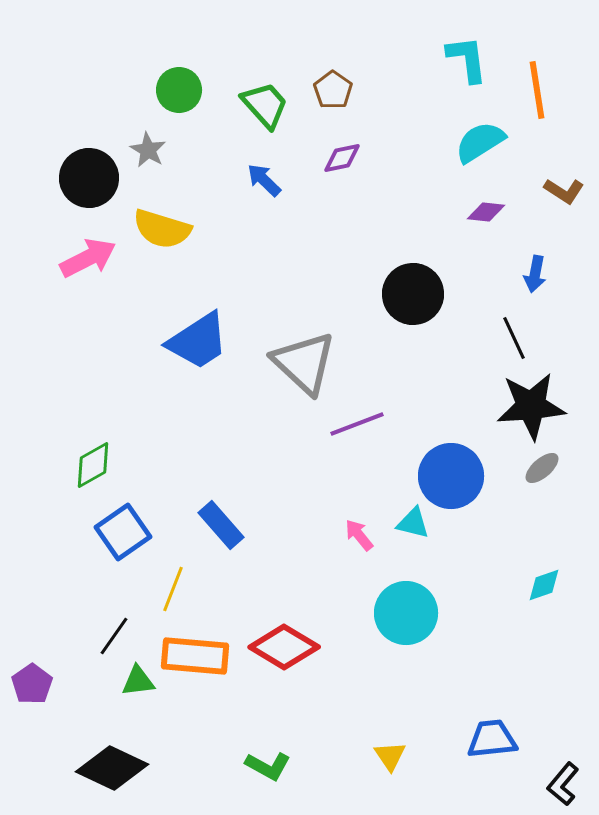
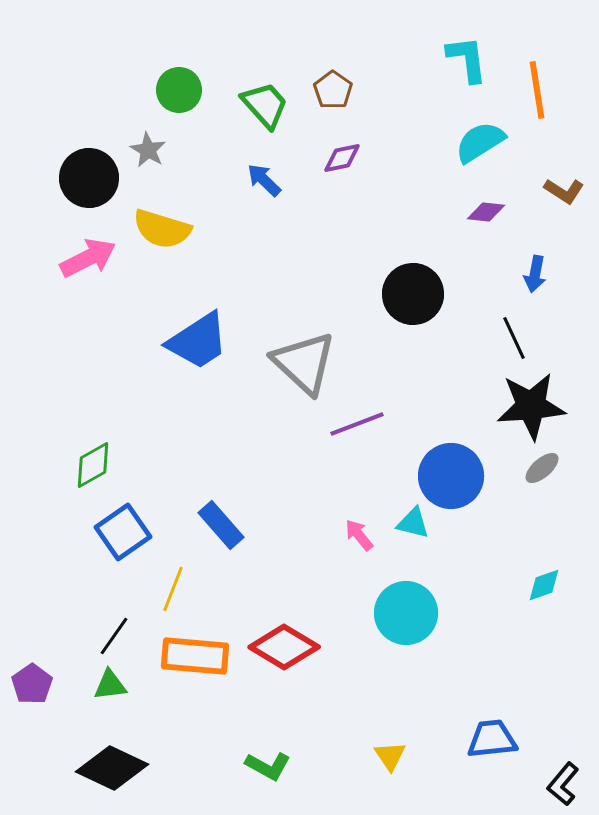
green triangle at (138, 681): moved 28 px left, 4 px down
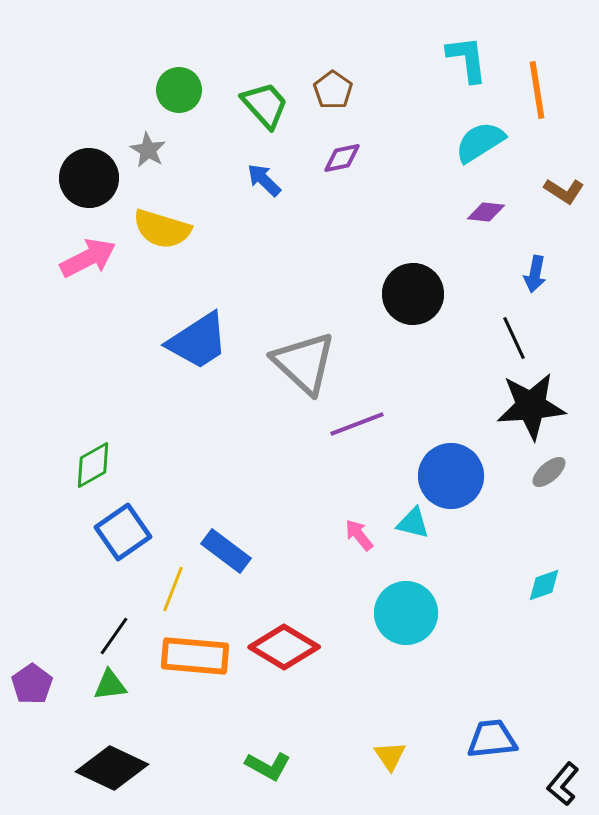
gray ellipse at (542, 468): moved 7 px right, 4 px down
blue rectangle at (221, 525): moved 5 px right, 26 px down; rotated 12 degrees counterclockwise
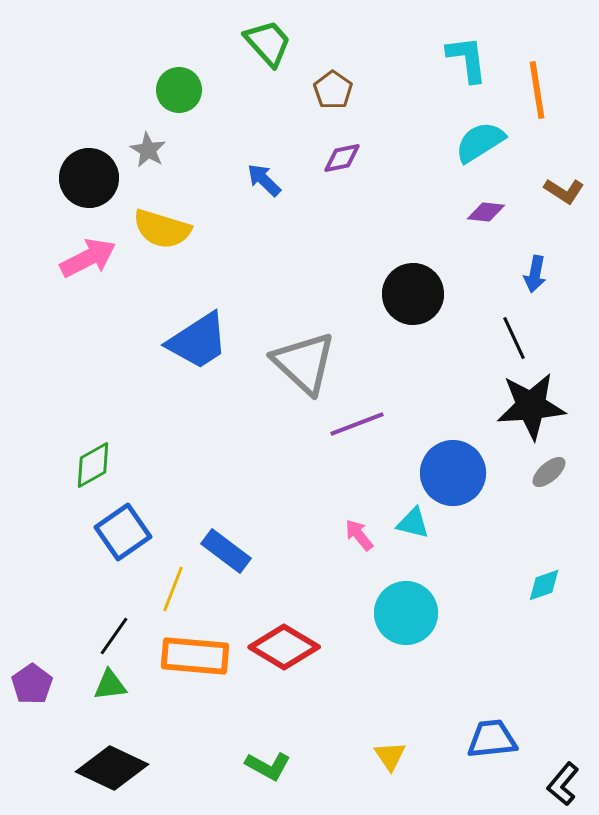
green trapezoid at (265, 105): moved 3 px right, 62 px up
blue circle at (451, 476): moved 2 px right, 3 px up
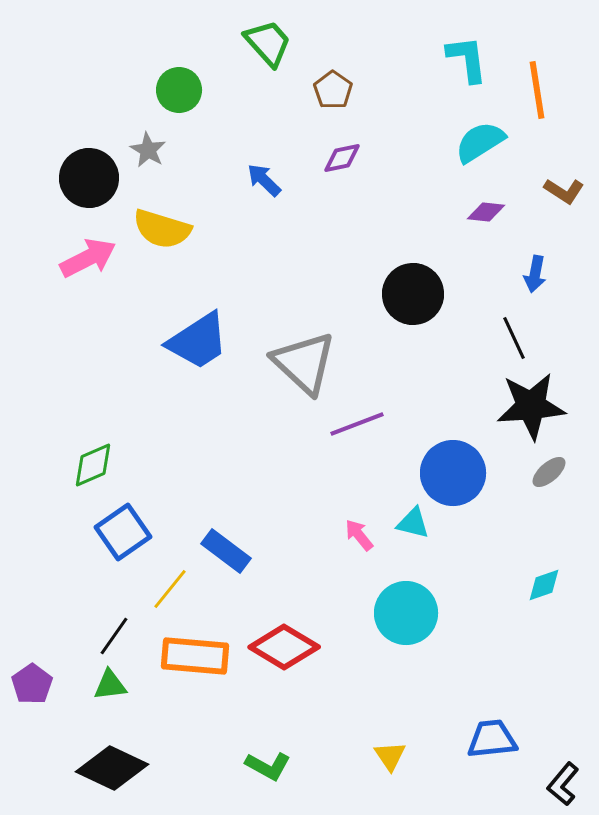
green diamond at (93, 465): rotated 6 degrees clockwise
yellow line at (173, 589): moved 3 px left; rotated 18 degrees clockwise
